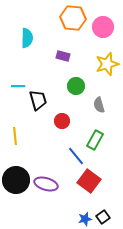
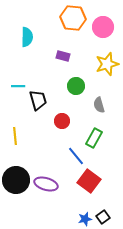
cyan semicircle: moved 1 px up
green rectangle: moved 1 px left, 2 px up
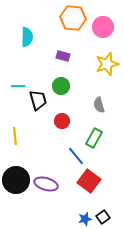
green circle: moved 15 px left
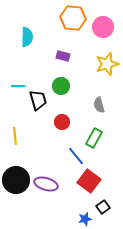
red circle: moved 1 px down
black square: moved 10 px up
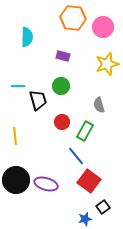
green rectangle: moved 9 px left, 7 px up
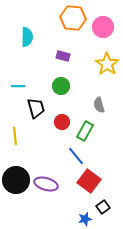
yellow star: rotated 20 degrees counterclockwise
black trapezoid: moved 2 px left, 8 px down
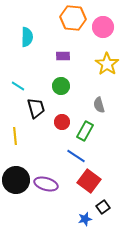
purple rectangle: rotated 16 degrees counterclockwise
cyan line: rotated 32 degrees clockwise
blue line: rotated 18 degrees counterclockwise
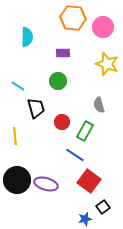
purple rectangle: moved 3 px up
yellow star: rotated 15 degrees counterclockwise
green circle: moved 3 px left, 5 px up
blue line: moved 1 px left, 1 px up
black circle: moved 1 px right
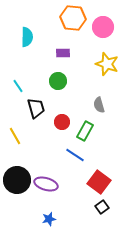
cyan line: rotated 24 degrees clockwise
yellow line: rotated 24 degrees counterclockwise
red square: moved 10 px right, 1 px down
black square: moved 1 px left
blue star: moved 36 px left
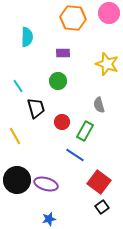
pink circle: moved 6 px right, 14 px up
